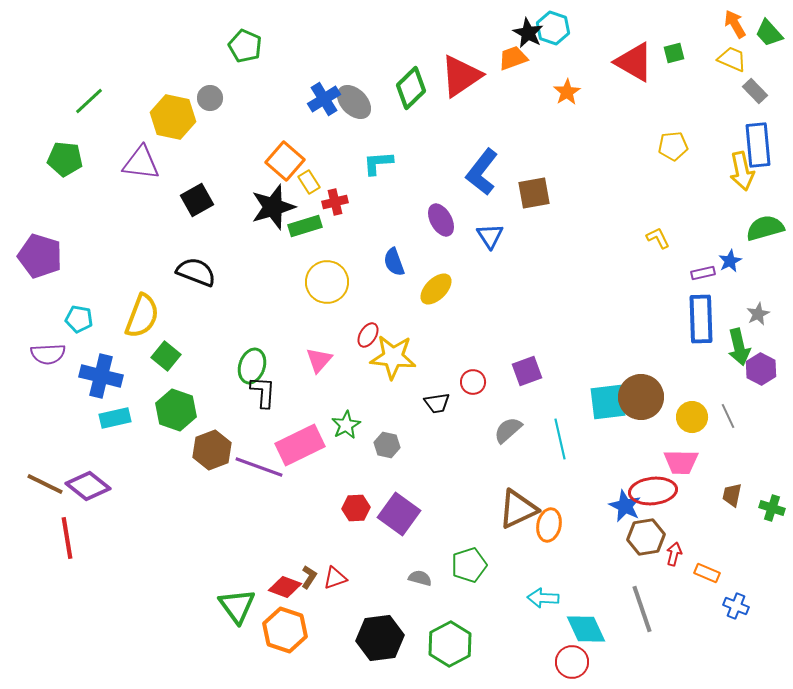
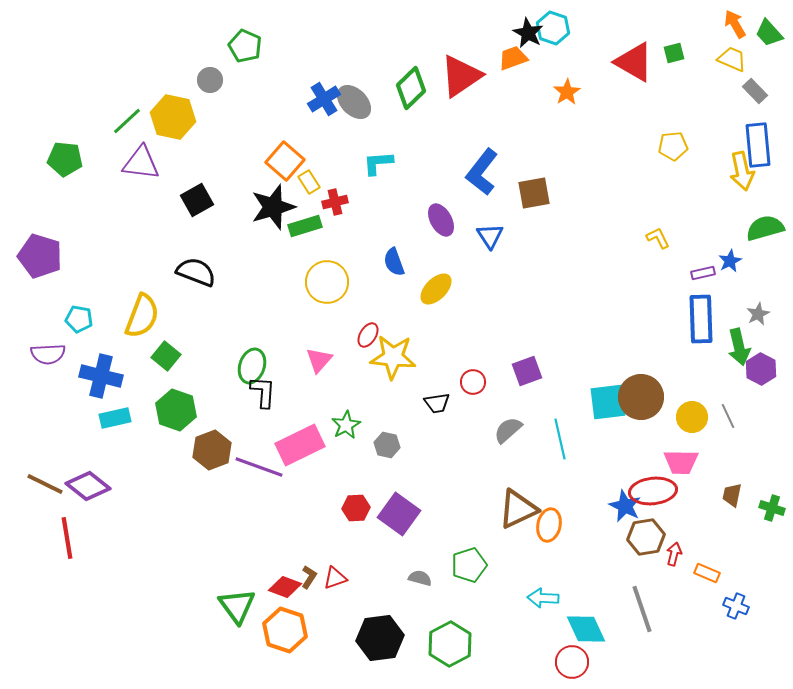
gray circle at (210, 98): moved 18 px up
green line at (89, 101): moved 38 px right, 20 px down
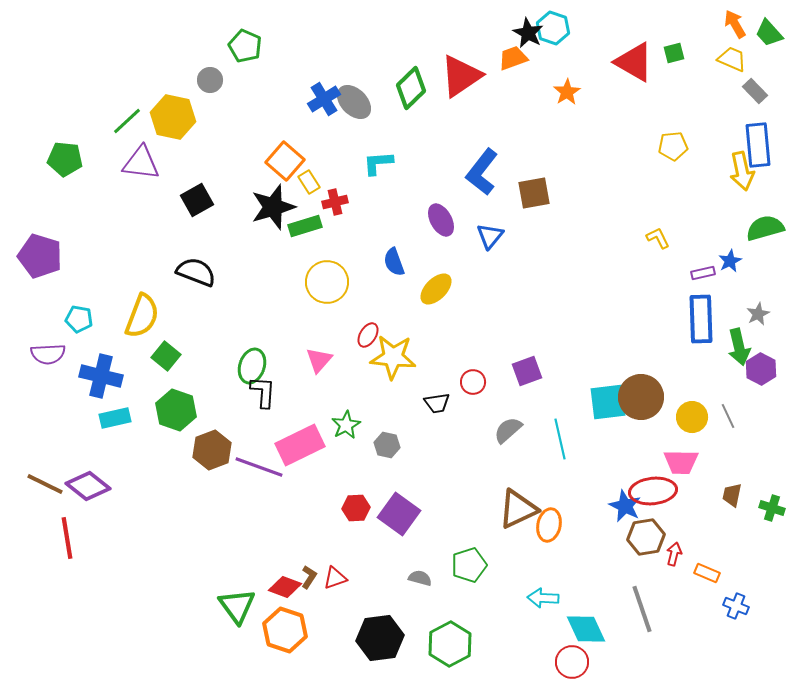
blue triangle at (490, 236): rotated 12 degrees clockwise
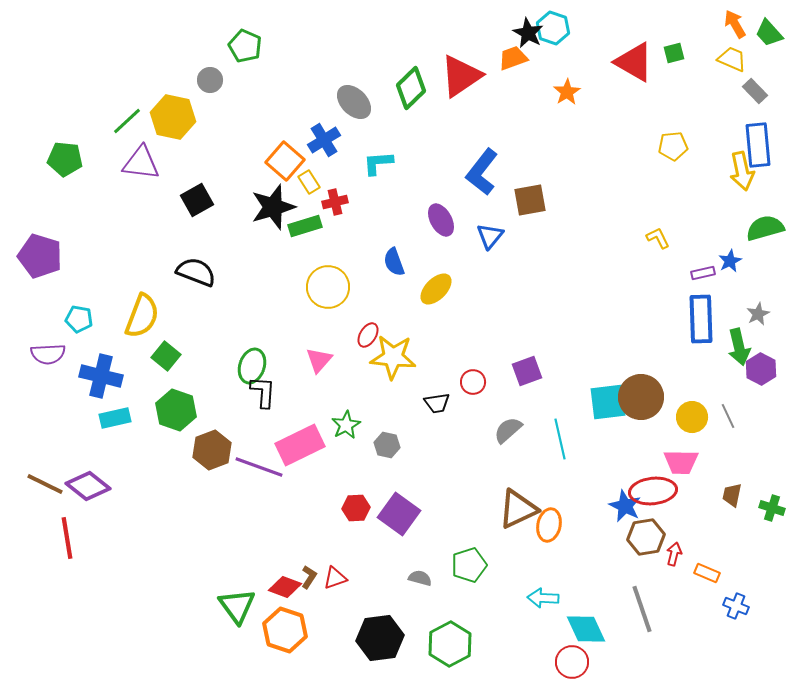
blue cross at (324, 99): moved 41 px down
brown square at (534, 193): moved 4 px left, 7 px down
yellow circle at (327, 282): moved 1 px right, 5 px down
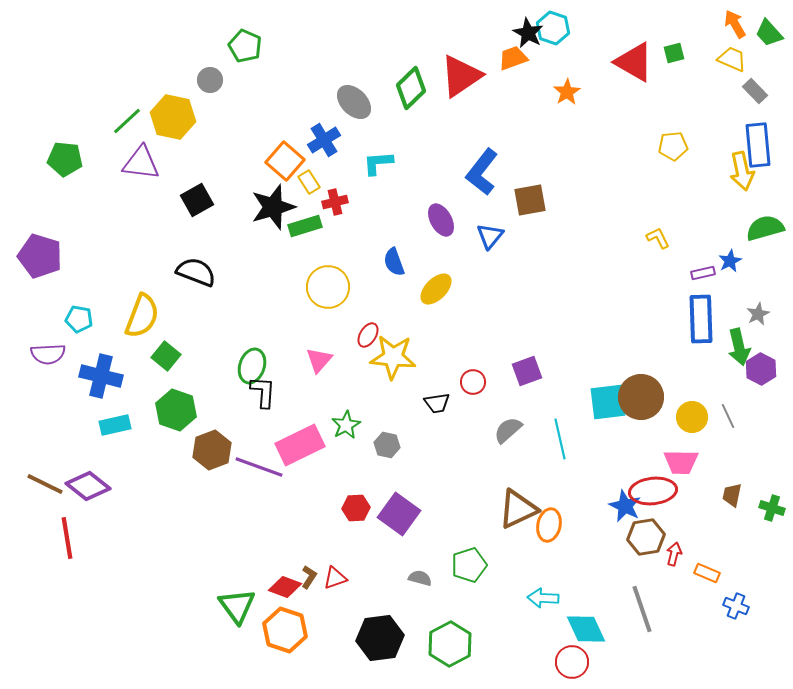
cyan rectangle at (115, 418): moved 7 px down
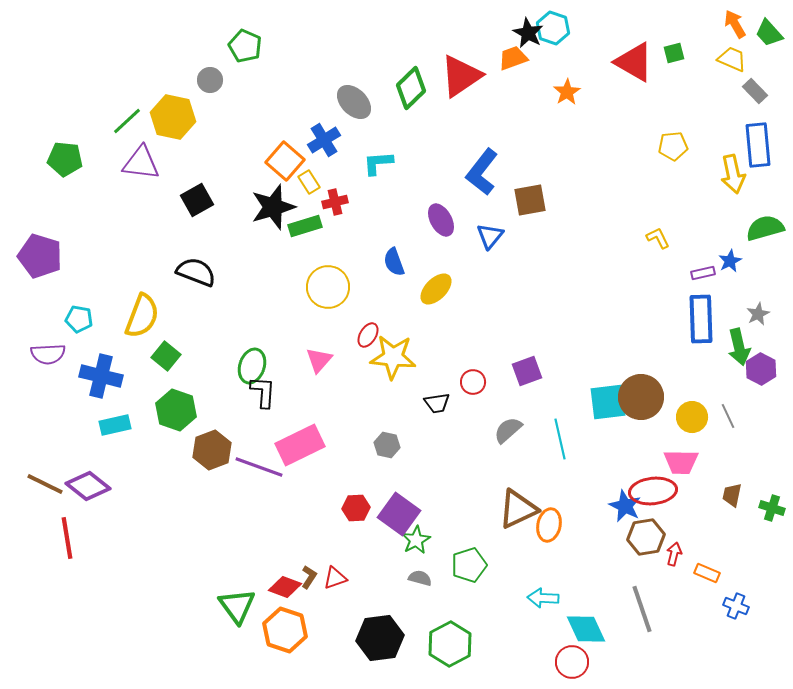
yellow arrow at (742, 171): moved 9 px left, 3 px down
green star at (346, 425): moved 70 px right, 115 px down
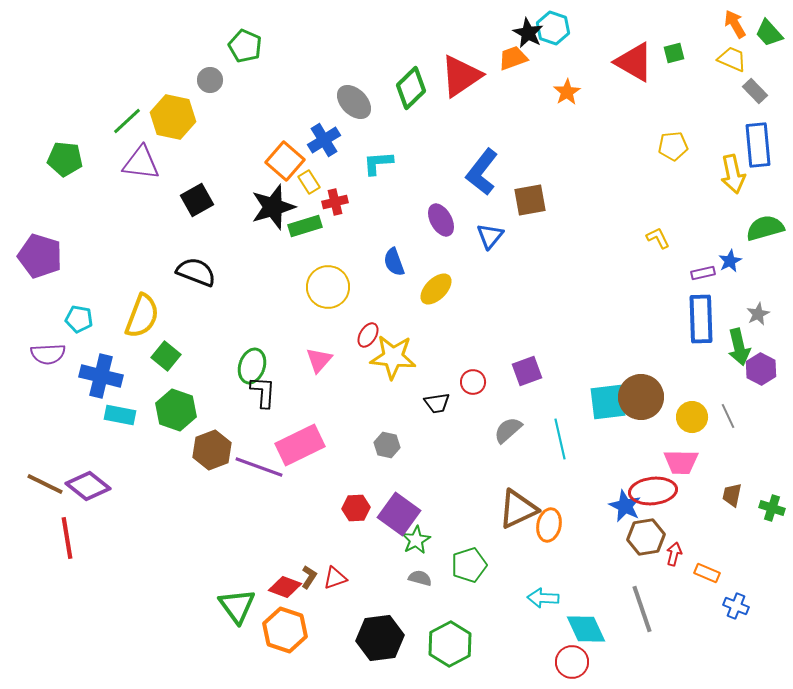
cyan rectangle at (115, 425): moved 5 px right, 10 px up; rotated 24 degrees clockwise
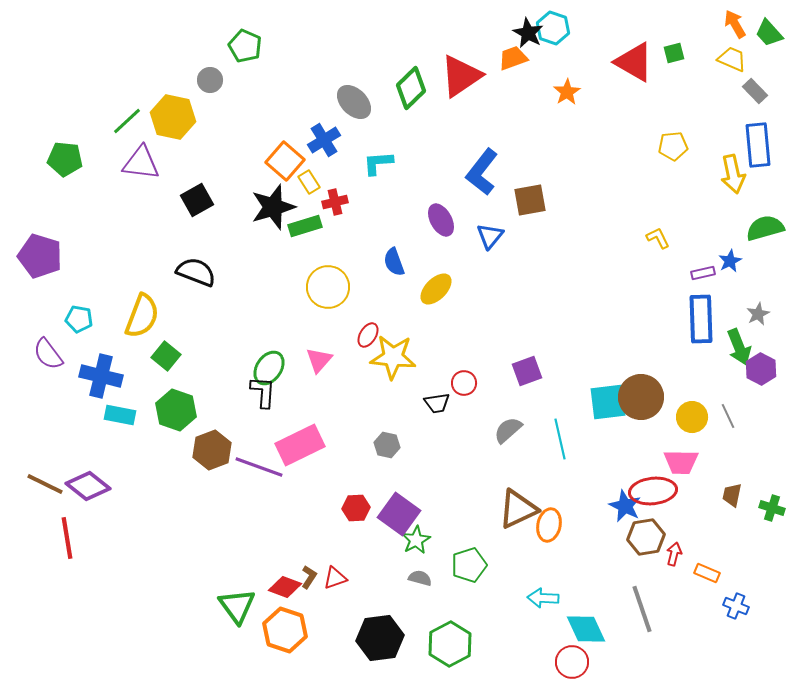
green arrow at (739, 347): rotated 9 degrees counterclockwise
purple semicircle at (48, 354): rotated 56 degrees clockwise
green ellipse at (252, 366): moved 17 px right, 2 px down; rotated 16 degrees clockwise
red circle at (473, 382): moved 9 px left, 1 px down
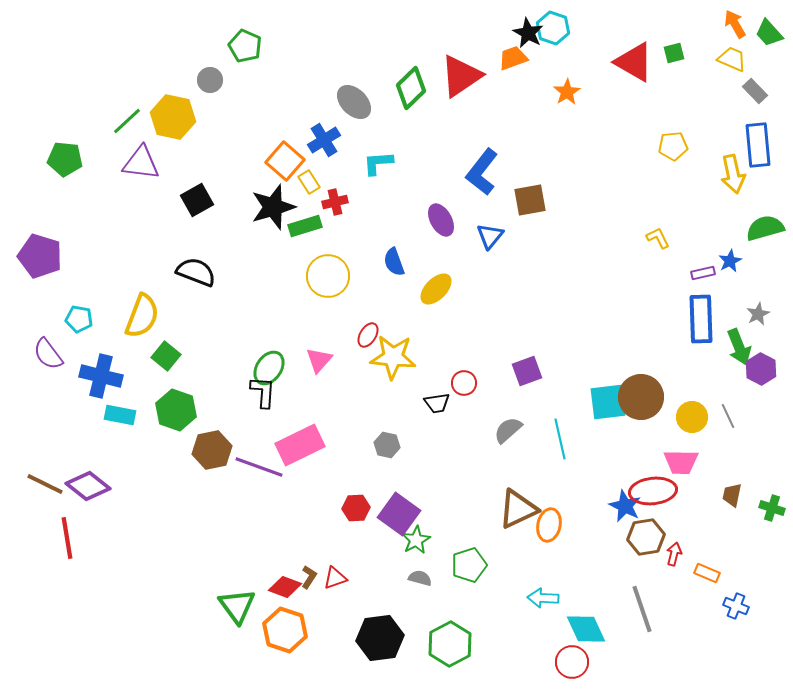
yellow circle at (328, 287): moved 11 px up
brown hexagon at (212, 450): rotated 9 degrees clockwise
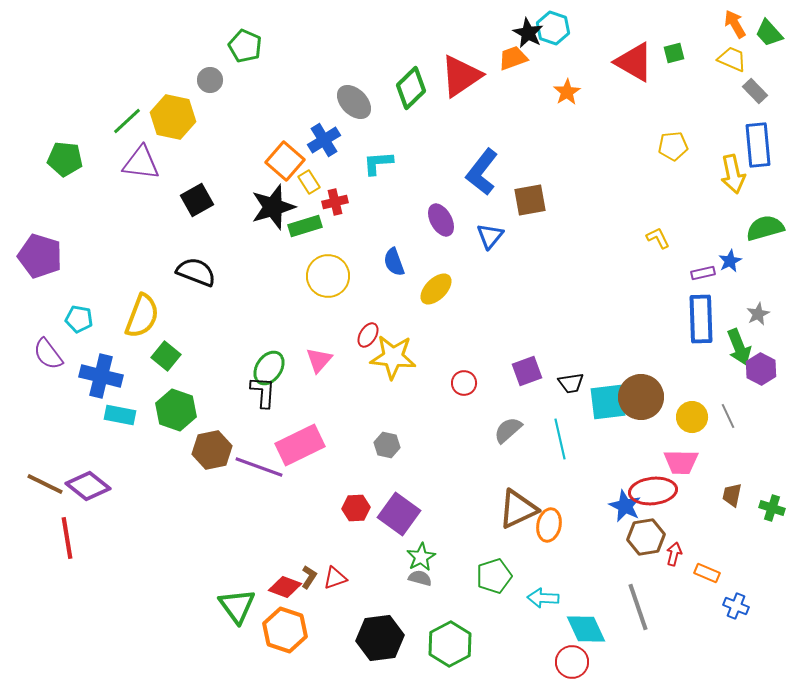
black trapezoid at (437, 403): moved 134 px right, 20 px up
green star at (416, 540): moved 5 px right, 17 px down
green pentagon at (469, 565): moved 25 px right, 11 px down
gray line at (642, 609): moved 4 px left, 2 px up
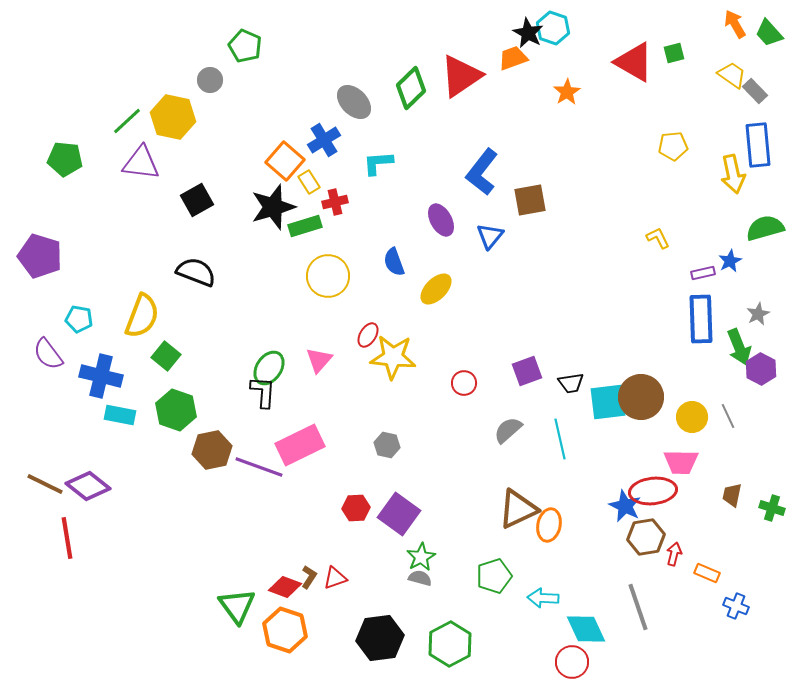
yellow trapezoid at (732, 59): moved 16 px down; rotated 12 degrees clockwise
